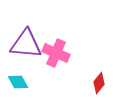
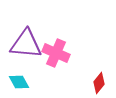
cyan diamond: moved 1 px right
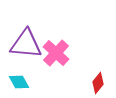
pink cross: rotated 20 degrees clockwise
red diamond: moved 1 px left
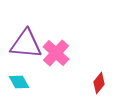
red diamond: moved 1 px right
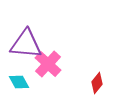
pink cross: moved 8 px left, 11 px down
red diamond: moved 2 px left
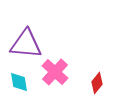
pink cross: moved 7 px right, 8 px down
cyan diamond: rotated 20 degrees clockwise
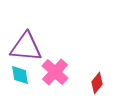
purple triangle: moved 3 px down
cyan diamond: moved 1 px right, 7 px up
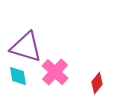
purple triangle: rotated 12 degrees clockwise
cyan diamond: moved 2 px left, 1 px down
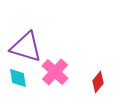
cyan diamond: moved 2 px down
red diamond: moved 1 px right, 1 px up
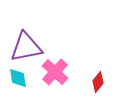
purple triangle: rotated 28 degrees counterclockwise
